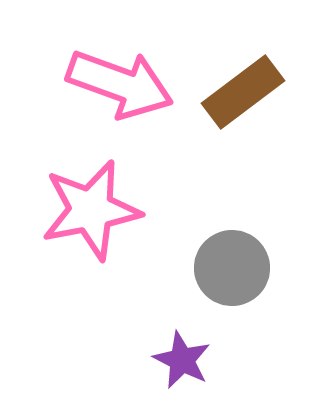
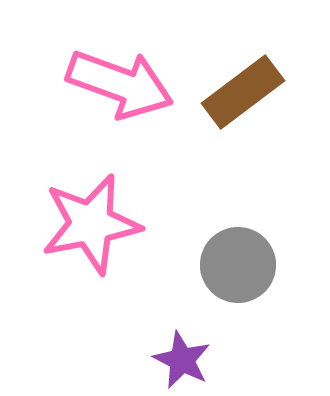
pink star: moved 14 px down
gray circle: moved 6 px right, 3 px up
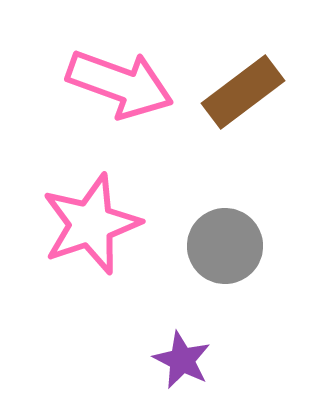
pink star: rotated 8 degrees counterclockwise
gray circle: moved 13 px left, 19 px up
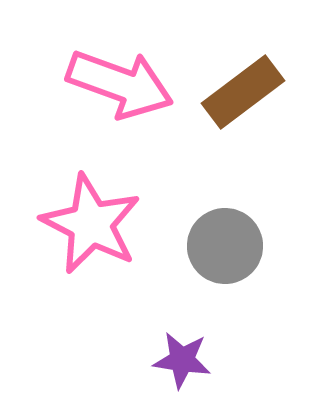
pink star: rotated 26 degrees counterclockwise
purple star: rotated 18 degrees counterclockwise
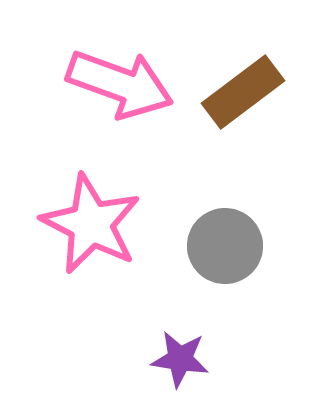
purple star: moved 2 px left, 1 px up
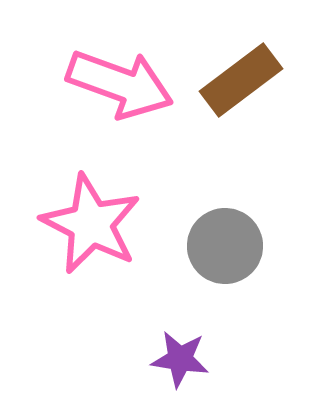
brown rectangle: moved 2 px left, 12 px up
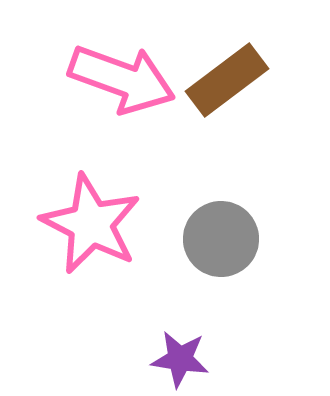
brown rectangle: moved 14 px left
pink arrow: moved 2 px right, 5 px up
gray circle: moved 4 px left, 7 px up
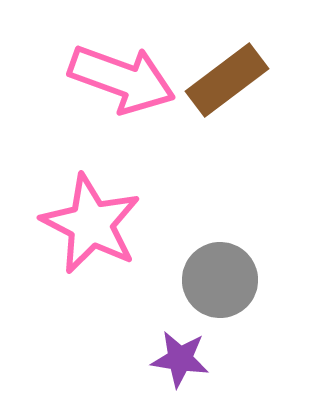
gray circle: moved 1 px left, 41 px down
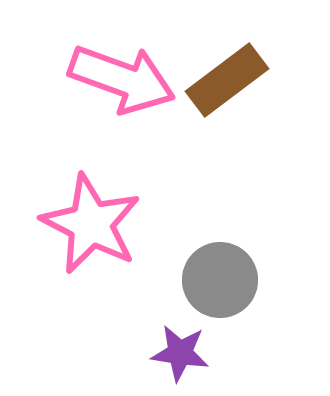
purple star: moved 6 px up
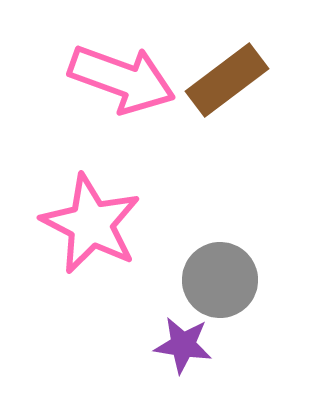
purple star: moved 3 px right, 8 px up
